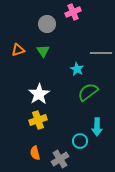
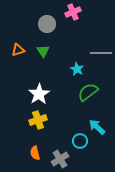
cyan arrow: rotated 132 degrees clockwise
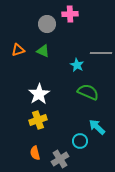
pink cross: moved 3 px left, 2 px down; rotated 21 degrees clockwise
green triangle: rotated 32 degrees counterclockwise
cyan star: moved 4 px up
green semicircle: rotated 60 degrees clockwise
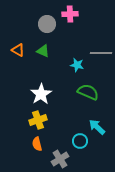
orange triangle: rotated 48 degrees clockwise
cyan star: rotated 16 degrees counterclockwise
white star: moved 2 px right
orange semicircle: moved 2 px right, 9 px up
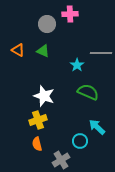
cyan star: rotated 24 degrees clockwise
white star: moved 3 px right, 2 px down; rotated 20 degrees counterclockwise
gray cross: moved 1 px right, 1 px down
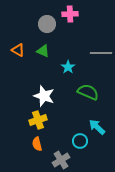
cyan star: moved 9 px left, 2 px down
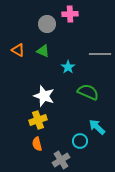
gray line: moved 1 px left, 1 px down
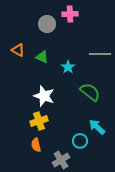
green triangle: moved 1 px left, 6 px down
green semicircle: moved 2 px right; rotated 15 degrees clockwise
yellow cross: moved 1 px right, 1 px down
orange semicircle: moved 1 px left, 1 px down
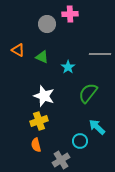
green semicircle: moved 2 px left, 1 px down; rotated 90 degrees counterclockwise
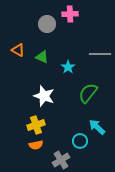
yellow cross: moved 3 px left, 4 px down
orange semicircle: rotated 88 degrees counterclockwise
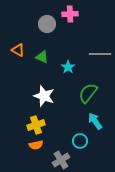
cyan arrow: moved 2 px left, 6 px up; rotated 12 degrees clockwise
